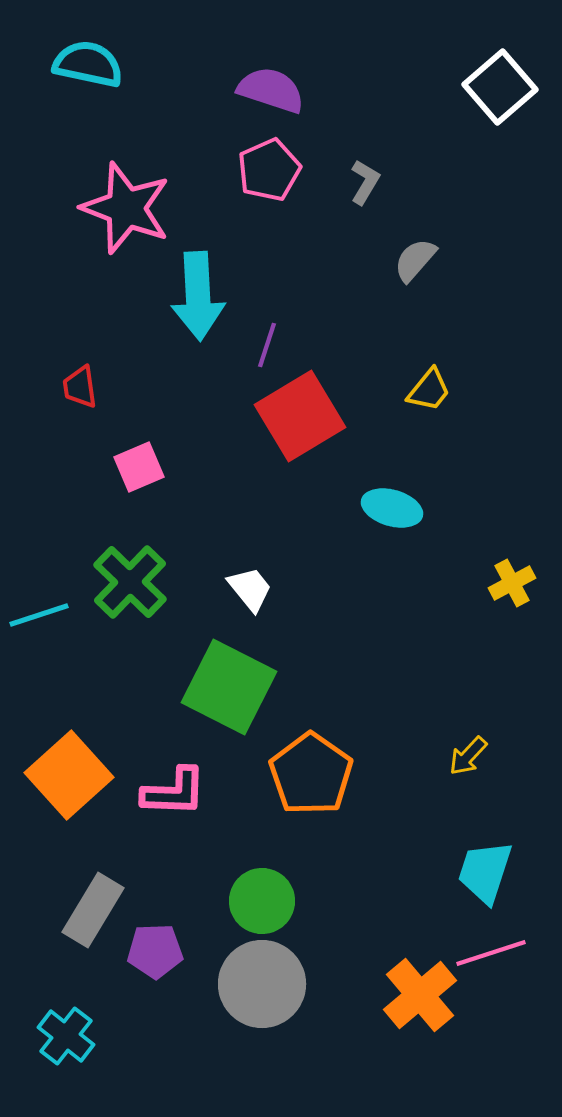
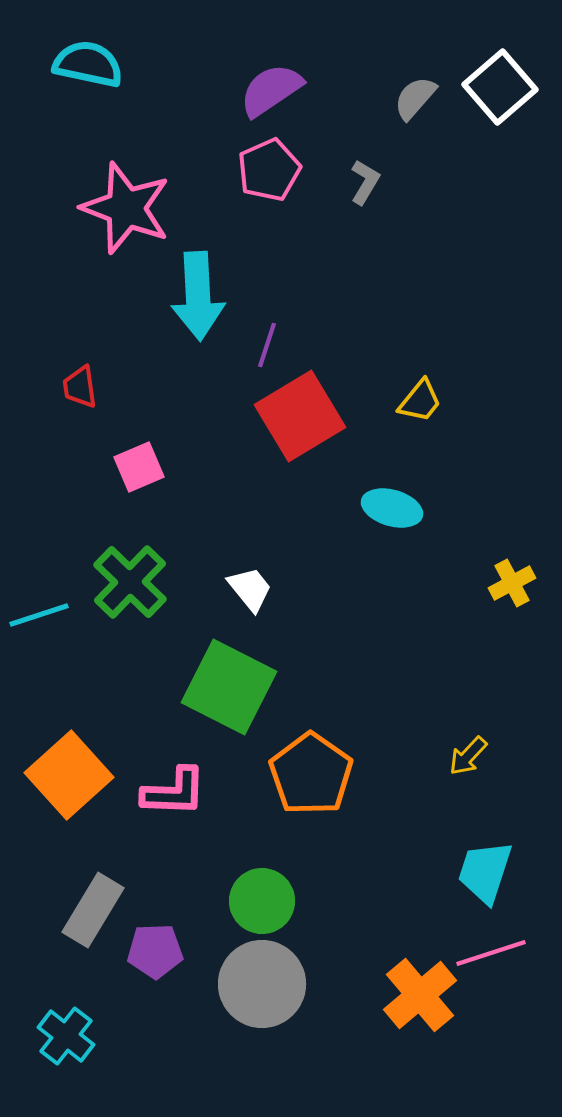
purple semicircle: rotated 52 degrees counterclockwise
gray semicircle: moved 162 px up
yellow trapezoid: moved 9 px left, 11 px down
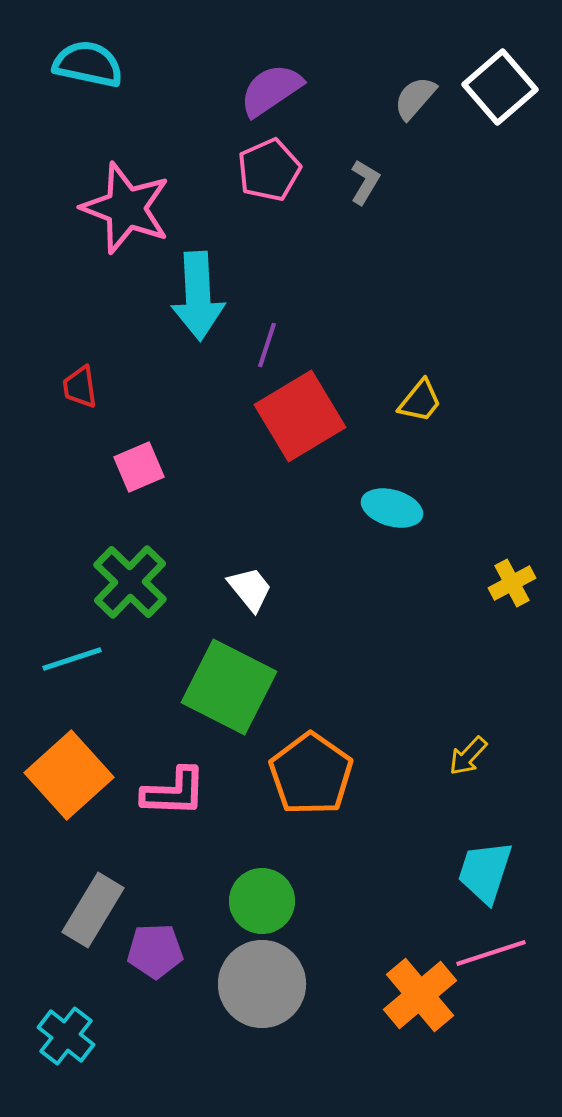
cyan line: moved 33 px right, 44 px down
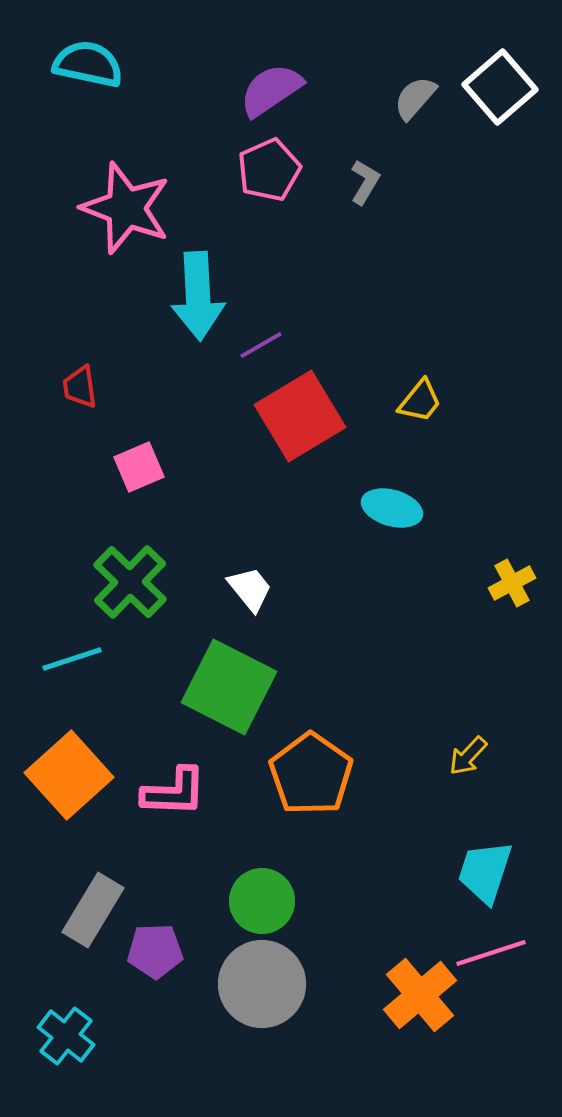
purple line: moved 6 px left; rotated 42 degrees clockwise
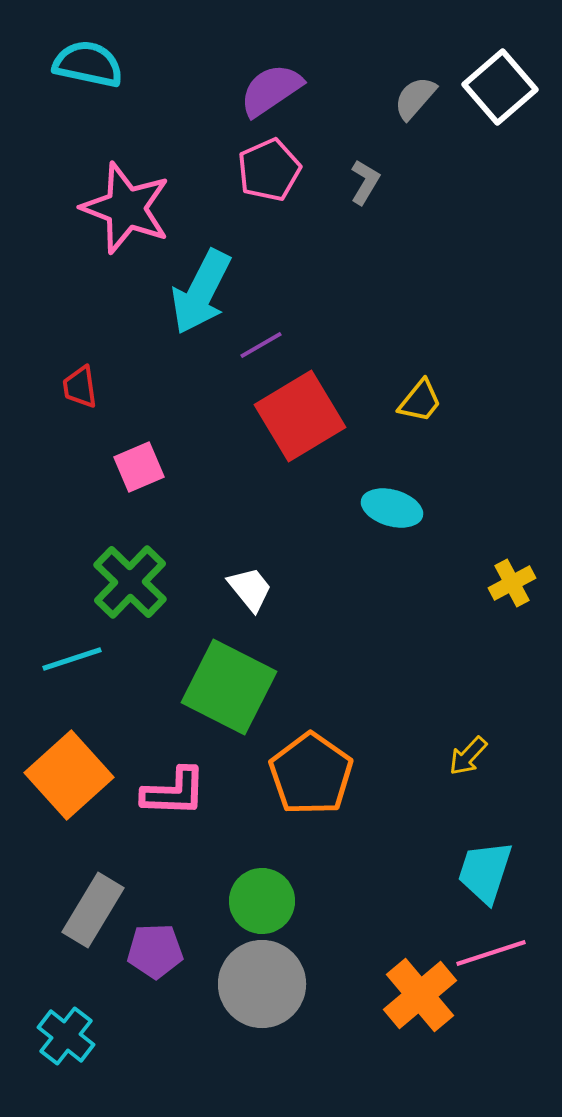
cyan arrow: moved 3 px right, 4 px up; rotated 30 degrees clockwise
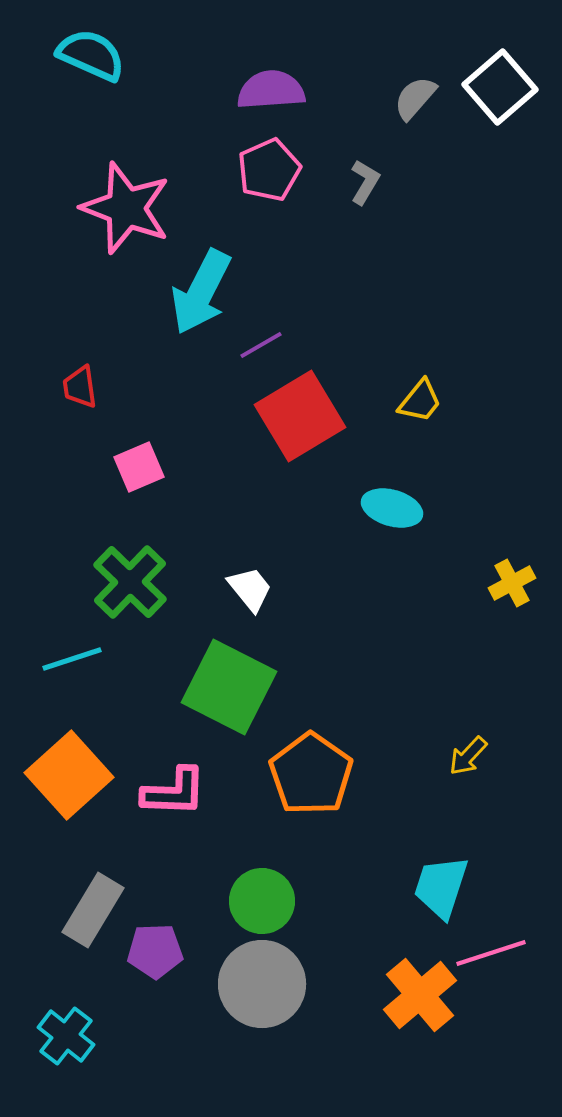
cyan semicircle: moved 3 px right, 9 px up; rotated 12 degrees clockwise
purple semicircle: rotated 30 degrees clockwise
cyan trapezoid: moved 44 px left, 15 px down
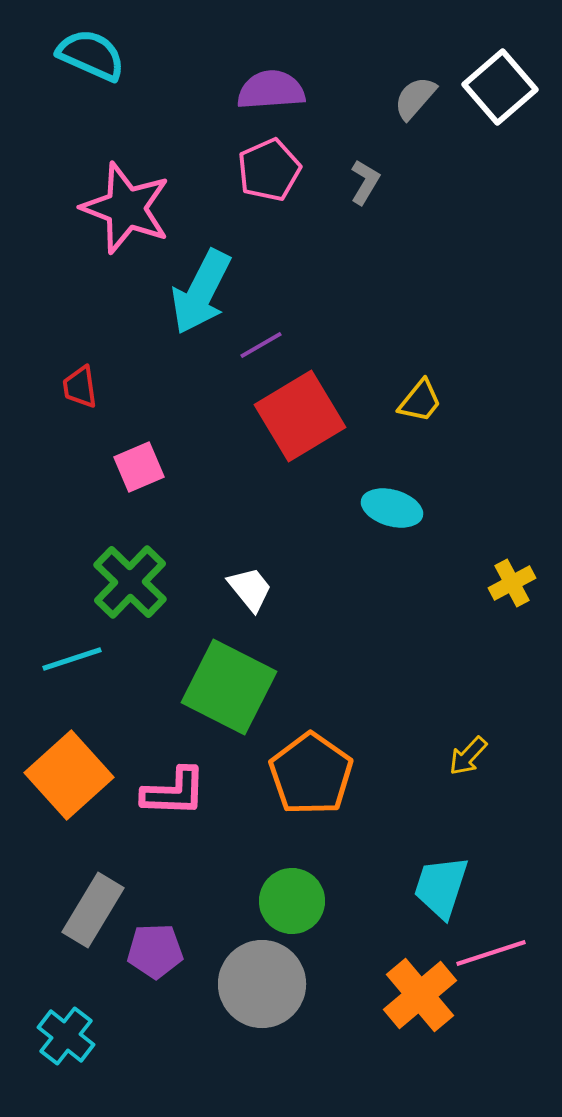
green circle: moved 30 px right
